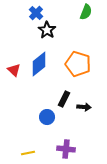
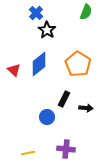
orange pentagon: rotated 15 degrees clockwise
black arrow: moved 2 px right, 1 px down
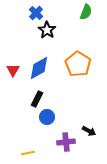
blue diamond: moved 4 px down; rotated 10 degrees clockwise
red triangle: moved 1 px left; rotated 16 degrees clockwise
black rectangle: moved 27 px left
black arrow: moved 3 px right, 23 px down; rotated 24 degrees clockwise
purple cross: moved 7 px up; rotated 12 degrees counterclockwise
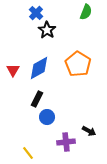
yellow line: rotated 64 degrees clockwise
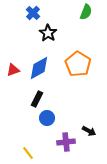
blue cross: moved 3 px left
black star: moved 1 px right, 3 px down
red triangle: rotated 40 degrees clockwise
blue circle: moved 1 px down
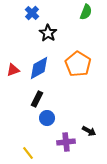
blue cross: moved 1 px left
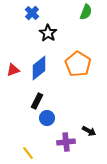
blue diamond: rotated 10 degrees counterclockwise
black rectangle: moved 2 px down
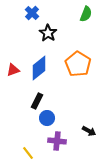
green semicircle: moved 2 px down
purple cross: moved 9 px left, 1 px up; rotated 12 degrees clockwise
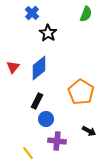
orange pentagon: moved 3 px right, 28 px down
red triangle: moved 3 px up; rotated 32 degrees counterclockwise
blue circle: moved 1 px left, 1 px down
